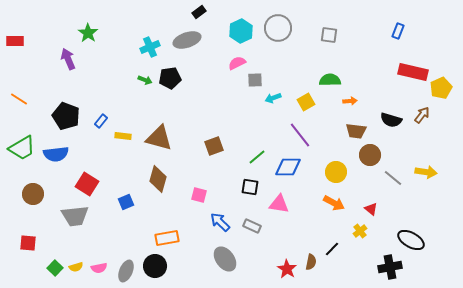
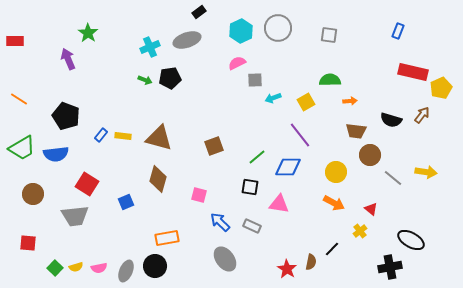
blue rectangle at (101, 121): moved 14 px down
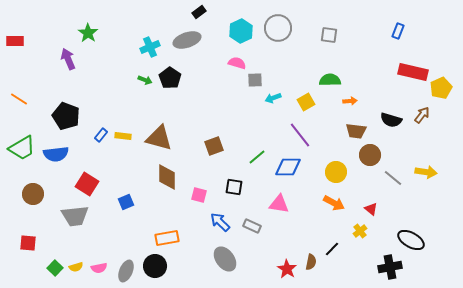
pink semicircle at (237, 63): rotated 42 degrees clockwise
black pentagon at (170, 78): rotated 30 degrees counterclockwise
brown diamond at (158, 179): moved 9 px right, 2 px up; rotated 16 degrees counterclockwise
black square at (250, 187): moved 16 px left
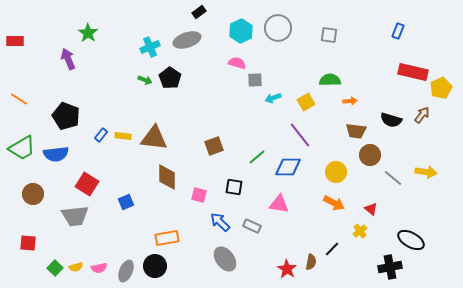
brown triangle at (159, 138): moved 5 px left; rotated 8 degrees counterclockwise
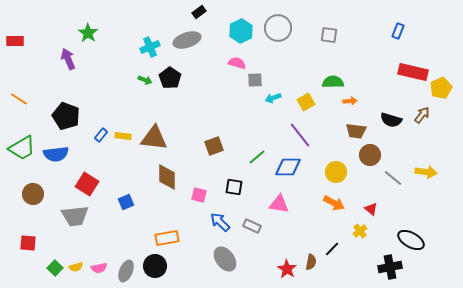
green semicircle at (330, 80): moved 3 px right, 2 px down
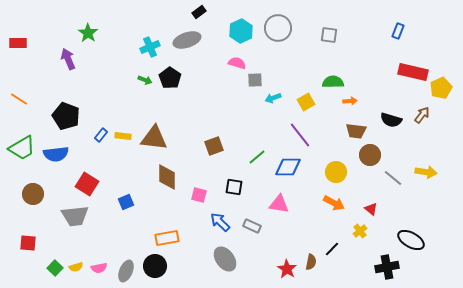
red rectangle at (15, 41): moved 3 px right, 2 px down
black cross at (390, 267): moved 3 px left
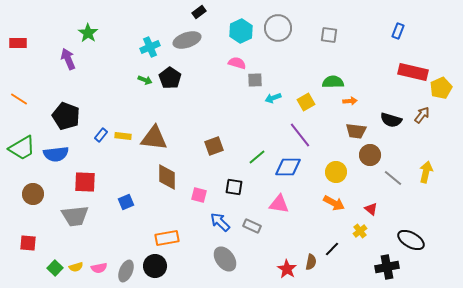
yellow arrow at (426, 172): rotated 85 degrees counterclockwise
red square at (87, 184): moved 2 px left, 2 px up; rotated 30 degrees counterclockwise
